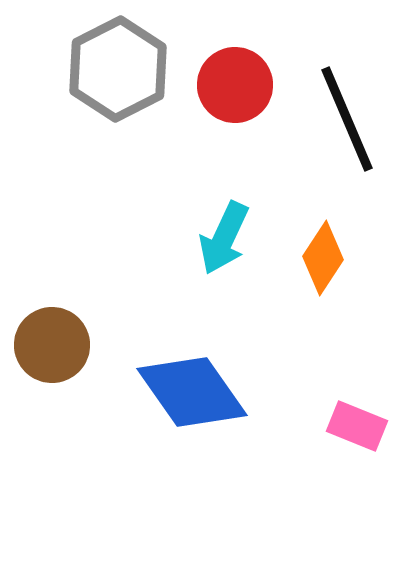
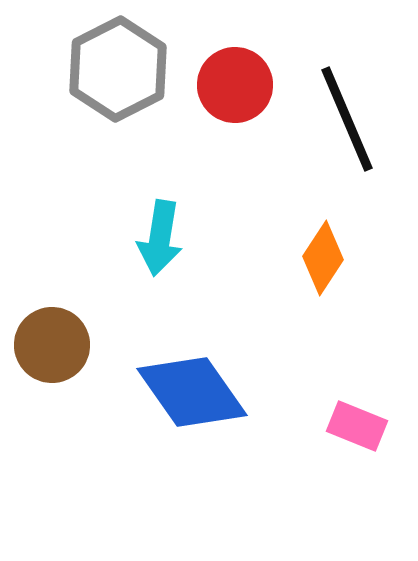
cyan arrow: moved 64 px left; rotated 16 degrees counterclockwise
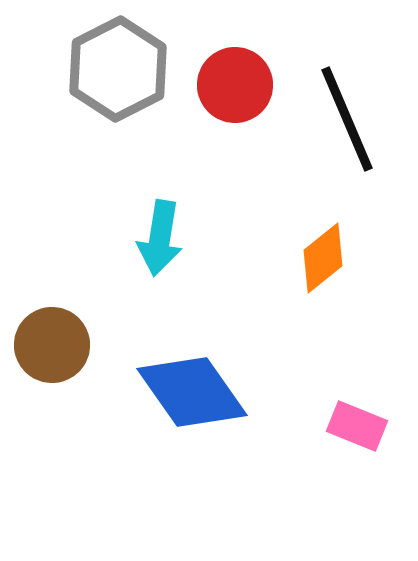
orange diamond: rotated 18 degrees clockwise
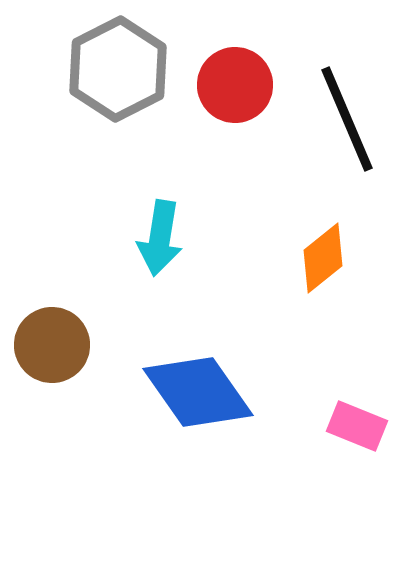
blue diamond: moved 6 px right
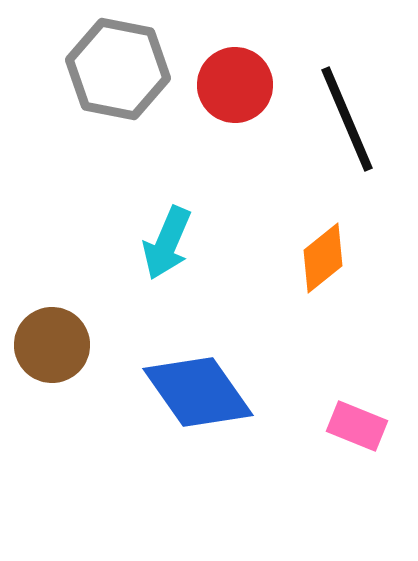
gray hexagon: rotated 22 degrees counterclockwise
cyan arrow: moved 7 px right, 5 px down; rotated 14 degrees clockwise
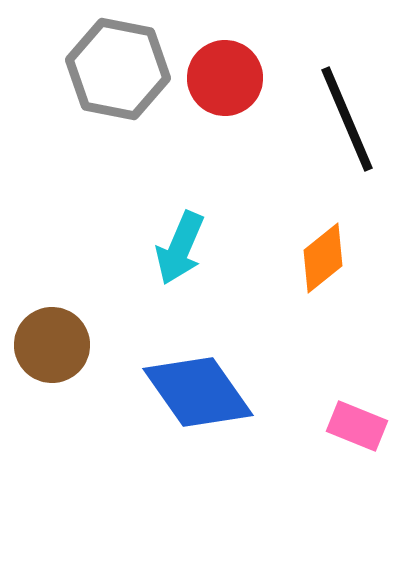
red circle: moved 10 px left, 7 px up
cyan arrow: moved 13 px right, 5 px down
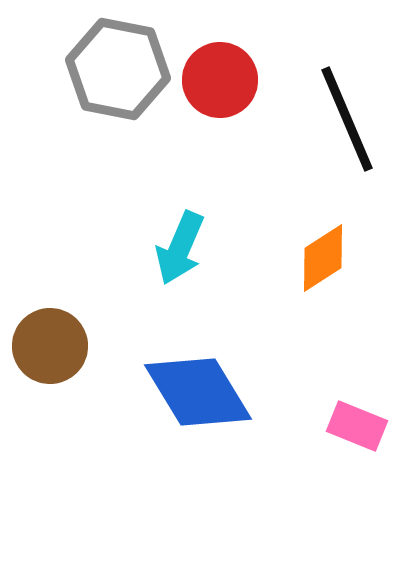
red circle: moved 5 px left, 2 px down
orange diamond: rotated 6 degrees clockwise
brown circle: moved 2 px left, 1 px down
blue diamond: rotated 4 degrees clockwise
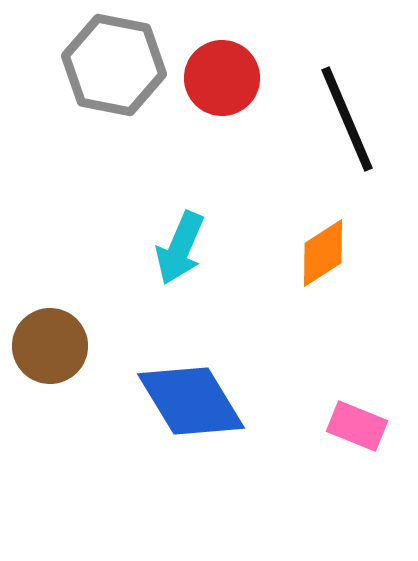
gray hexagon: moved 4 px left, 4 px up
red circle: moved 2 px right, 2 px up
orange diamond: moved 5 px up
blue diamond: moved 7 px left, 9 px down
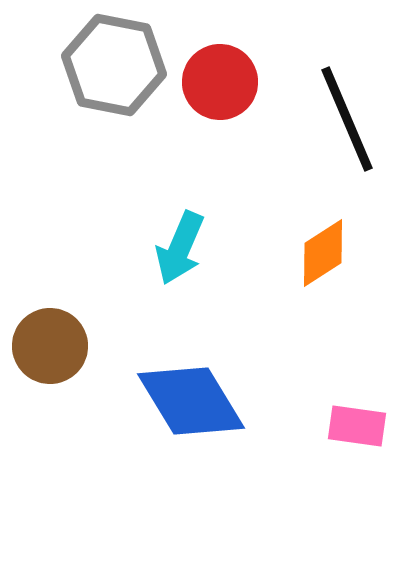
red circle: moved 2 px left, 4 px down
pink rectangle: rotated 14 degrees counterclockwise
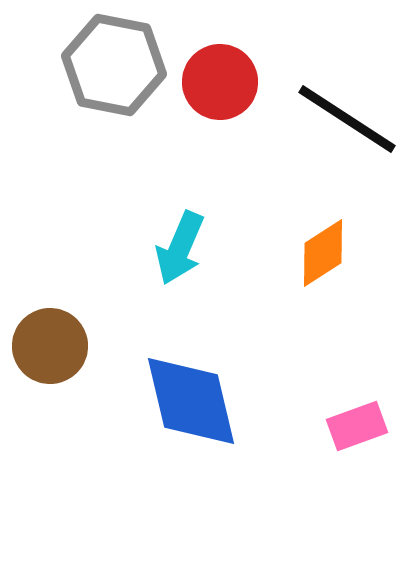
black line: rotated 34 degrees counterclockwise
blue diamond: rotated 18 degrees clockwise
pink rectangle: rotated 28 degrees counterclockwise
